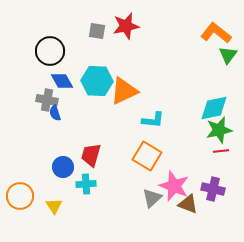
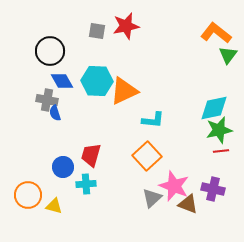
orange square: rotated 16 degrees clockwise
orange circle: moved 8 px right, 1 px up
yellow triangle: rotated 42 degrees counterclockwise
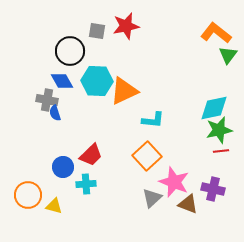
black circle: moved 20 px right
red trapezoid: rotated 150 degrees counterclockwise
pink star: moved 4 px up
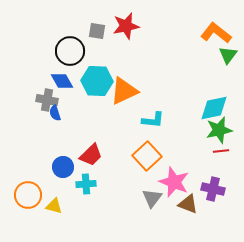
gray triangle: rotated 10 degrees counterclockwise
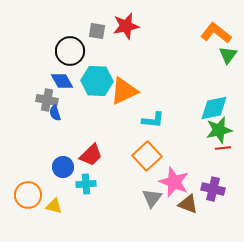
red line: moved 2 px right, 3 px up
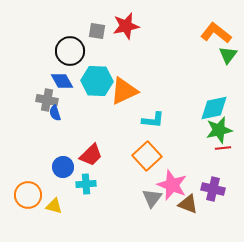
pink star: moved 2 px left, 3 px down
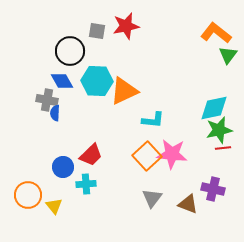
blue semicircle: rotated 21 degrees clockwise
pink star: moved 31 px up; rotated 16 degrees counterclockwise
yellow triangle: rotated 36 degrees clockwise
